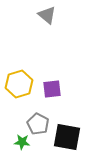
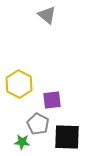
yellow hexagon: rotated 16 degrees counterclockwise
purple square: moved 11 px down
black square: rotated 8 degrees counterclockwise
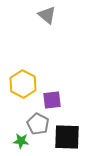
yellow hexagon: moved 4 px right
green star: moved 1 px left, 1 px up
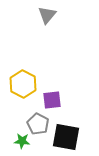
gray triangle: rotated 30 degrees clockwise
black square: moved 1 px left; rotated 8 degrees clockwise
green star: moved 1 px right
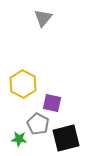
gray triangle: moved 4 px left, 3 px down
purple square: moved 3 px down; rotated 18 degrees clockwise
black square: moved 1 px down; rotated 24 degrees counterclockwise
green star: moved 3 px left, 2 px up
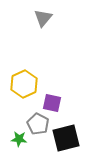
yellow hexagon: moved 1 px right; rotated 8 degrees clockwise
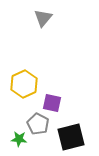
black square: moved 5 px right, 1 px up
